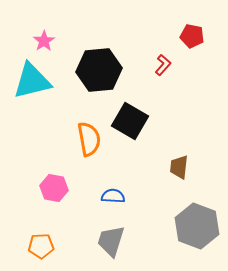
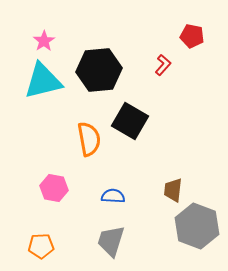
cyan triangle: moved 11 px right
brown trapezoid: moved 6 px left, 23 px down
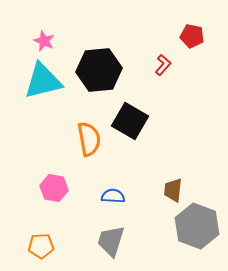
pink star: rotated 15 degrees counterclockwise
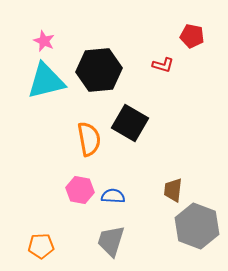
red L-shape: rotated 65 degrees clockwise
cyan triangle: moved 3 px right
black square: moved 2 px down
pink hexagon: moved 26 px right, 2 px down
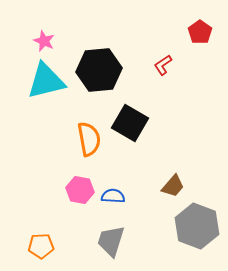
red pentagon: moved 8 px right, 4 px up; rotated 25 degrees clockwise
red L-shape: rotated 130 degrees clockwise
brown trapezoid: moved 4 px up; rotated 145 degrees counterclockwise
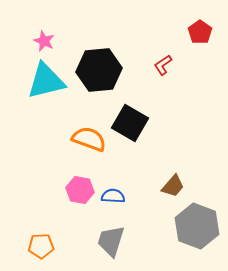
orange semicircle: rotated 60 degrees counterclockwise
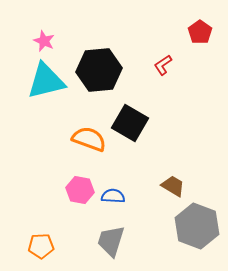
brown trapezoid: rotated 100 degrees counterclockwise
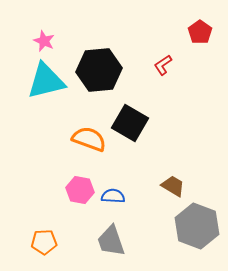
gray trapezoid: rotated 36 degrees counterclockwise
orange pentagon: moved 3 px right, 4 px up
